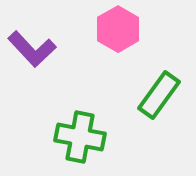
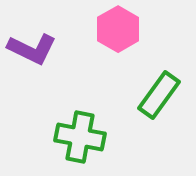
purple L-shape: rotated 21 degrees counterclockwise
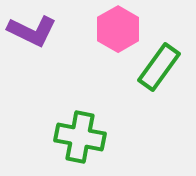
purple L-shape: moved 18 px up
green rectangle: moved 28 px up
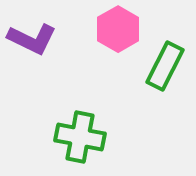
purple L-shape: moved 8 px down
green rectangle: moved 6 px right, 1 px up; rotated 9 degrees counterclockwise
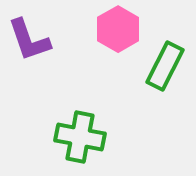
purple L-shape: moved 3 px left, 1 px down; rotated 45 degrees clockwise
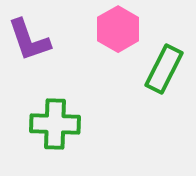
green rectangle: moved 1 px left, 3 px down
green cross: moved 25 px left, 13 px up; rotated 9 degrees counterclockwise
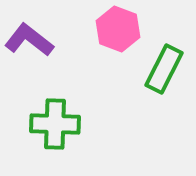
pink hexagon: rotated 9 degrees counterclockwise
purple L-shape: rotated 147 degrees clockwise
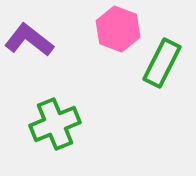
green rectangle: moved 2 px left, 6 px up
green cross: rotated 24 degrees counterclockwise
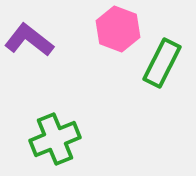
green cross: moved 15 px down
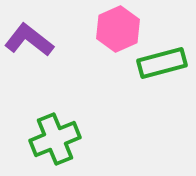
pink hexagon: rotated 15 degrees clockwise
green rectangle: rotated 48 degrees clockwise
